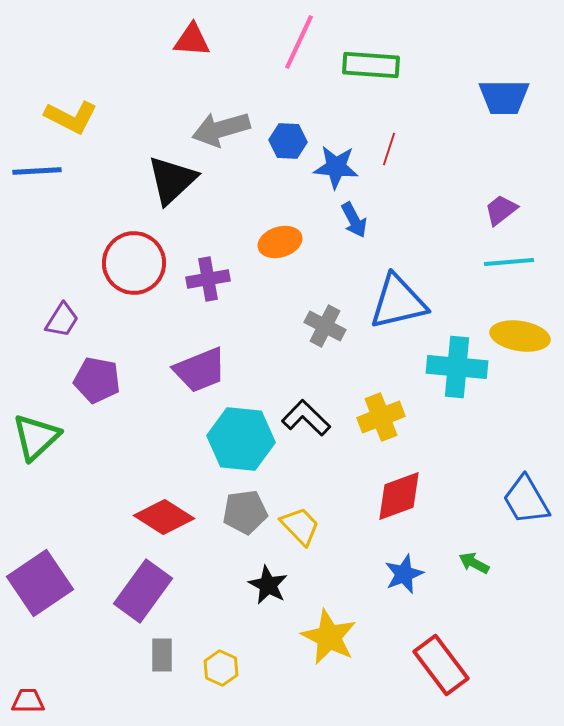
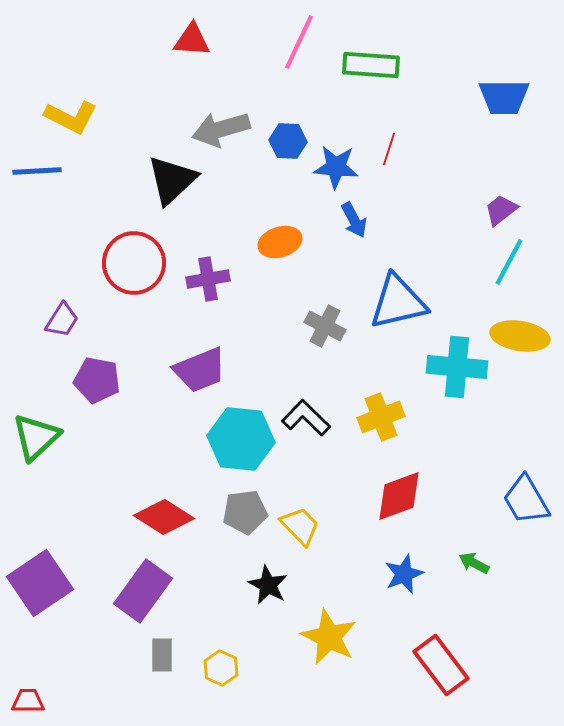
cyan line at (509, 262): rotated 57 degrees counterclockwise
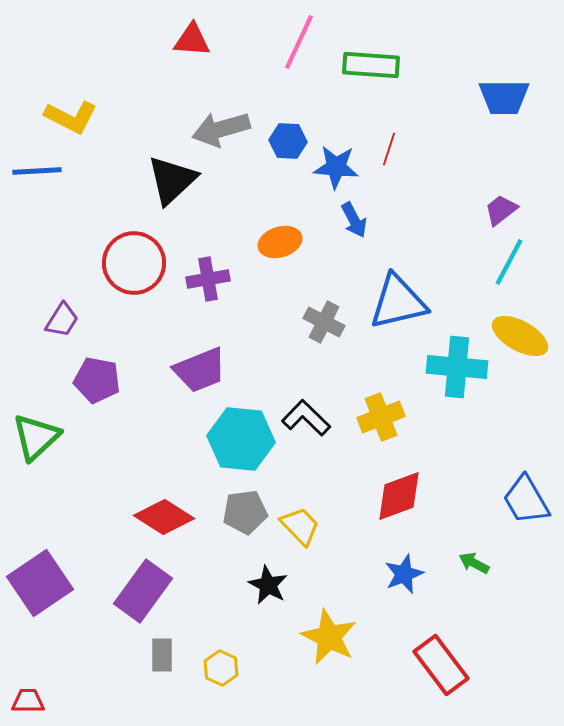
gray cross at (325, 326): moved 1 px left, 4 px up
yellow ellipse at (520, 336): rotated 20 degrees clockwise
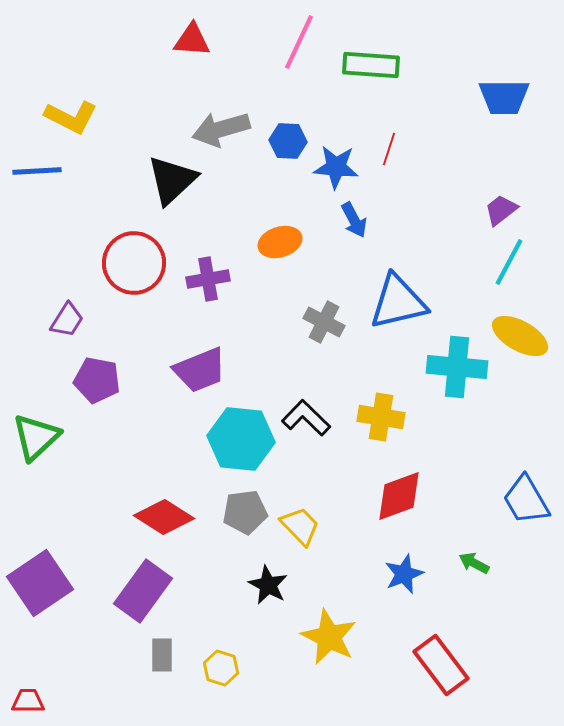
purple trapezoid at (62, 320): moved 5 px right
yellow cross at (381, 417): rotated 30 degrees clockwise
yellow hexagon at (221, 668): rotated 8 degrees counterclockwise
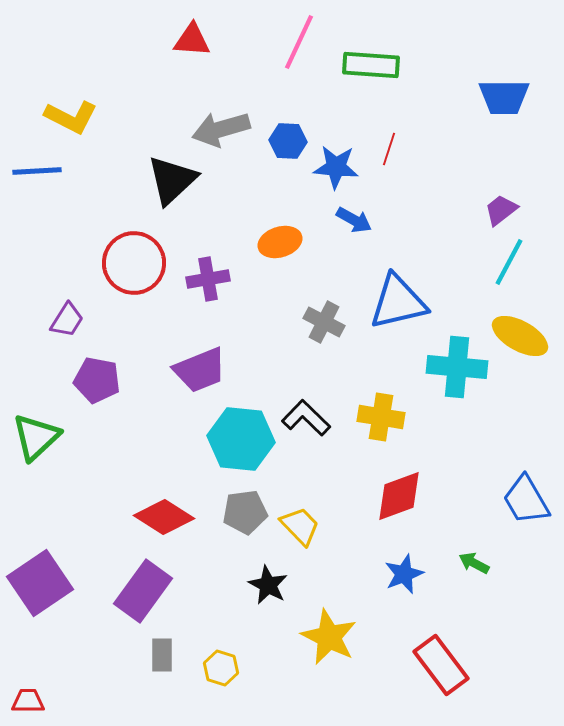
blue arrow at (354, 220): rotated 33 degrees counterclockwise
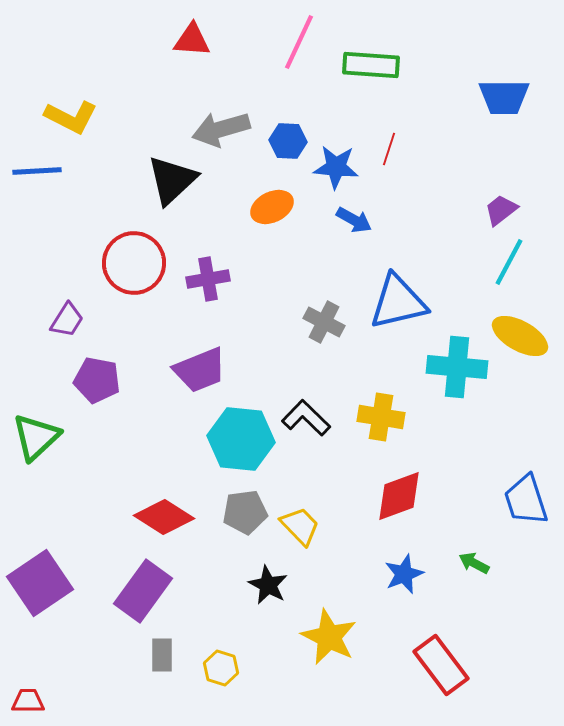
orange ellipse at (280, 242): moved 8 px left, 35 px up; rotated 9 degrees counterclockwise
blue trapezoid at (526, 500): rotated 12 degrees clockwise
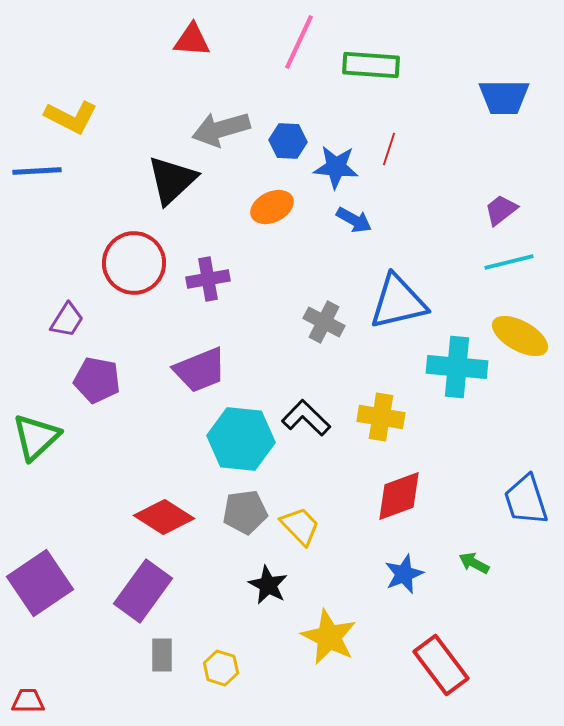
cyan line at (509, 262): rotated 48 degrees clockwise
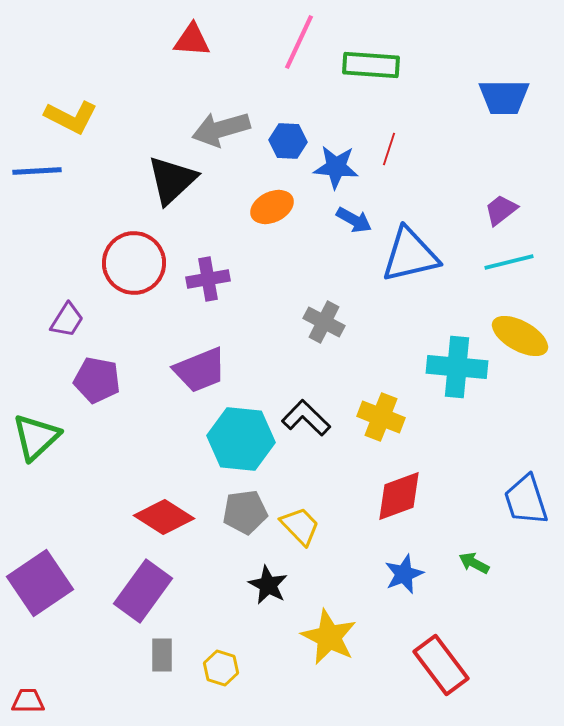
blue triangle at (398, 302): moved 12 px right, 47 px up
yellow cross at (381, 417): rotated 12 degrees clockwise
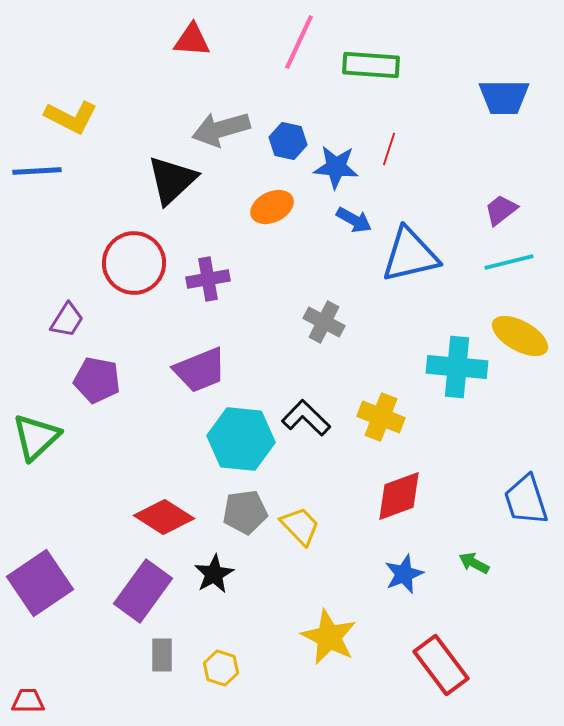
blue hexagon at (288, 141): rotated 9 degrees clockwise
black star at (268, 585): moved 54 px left, 11 px up; rotated 15 degrees clockwise
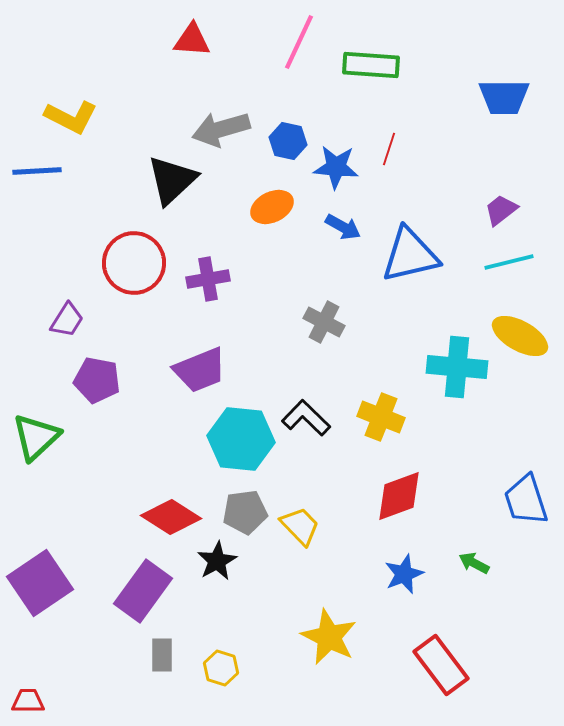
blue arrow at (354, 220): moved 11 px left, 7 px down
red diamond at (164, 517): moved 7 px right
black star at (214, 574): moved 3 px right, 13 px up
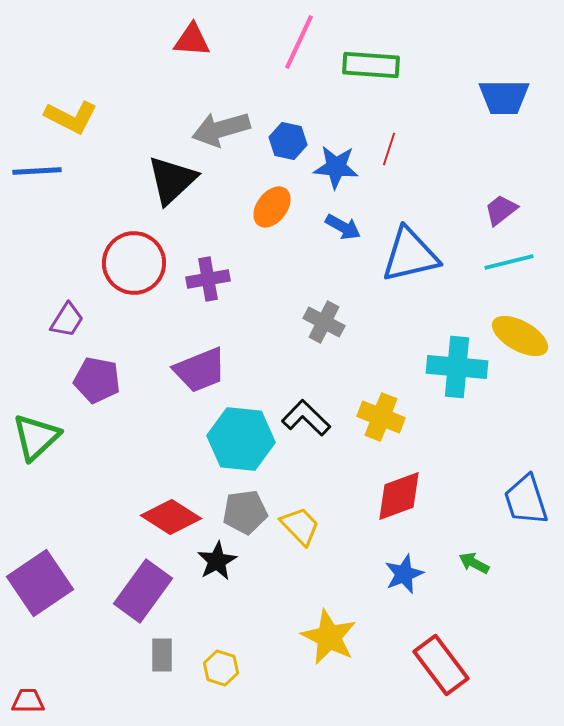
orange ellipse at (272, 207): rotated 27 degrees counterclockwise
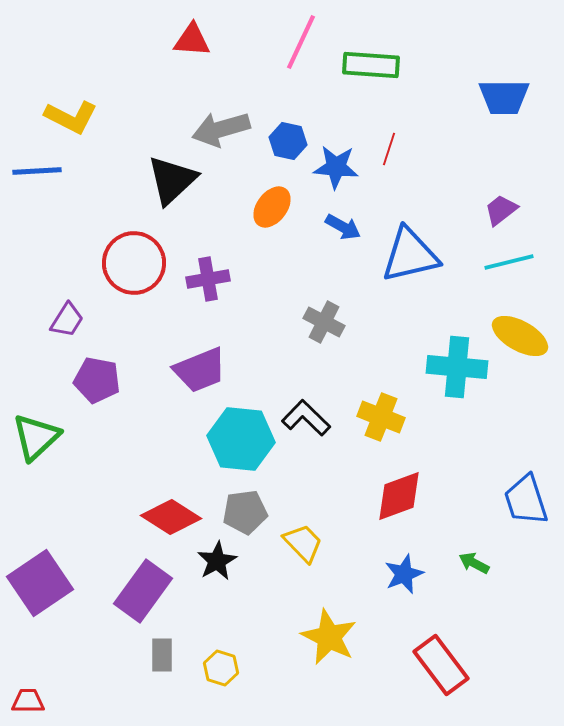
pink line at (299, 42): moved 2 px right
yellow trapezoid at (300, 526): moved 3 px right, 17 px down
